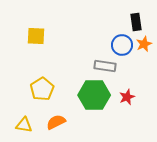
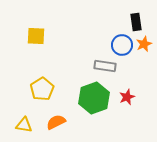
green hexagon: moved 3 px down; rotated 20 degrees counterclockwise
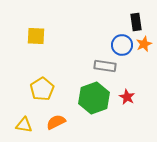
red star: rotated 21 degrees counterclockwise
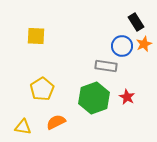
black rectangle: rotated 24 degrees counterclockwise
blue circle: moved 1 px down
gray rectangle: moved 1 px right
yellow triangle: moved 1 px left, 2 px down
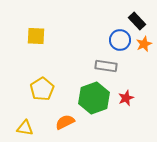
black rectangle: moved 1 px right, 1 px up; rotated 12 degrees counterclockwise
blue circle: moved 2 px left, 6 px up
red star: moved 1 px left, 1 px down; rotated 21 degrees clockwise
orange semicircle: moved 9 px right
yellow triangle: moved 2 px right, 1 px down
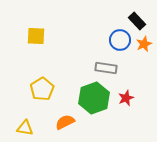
gray rectangle: moved 2 px down
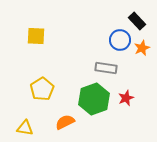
orange star: moved 2 px left, 4 px down
green hexagon: moved 1 px down
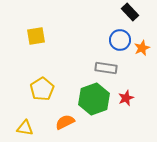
black rectangle: moved 7 px left, 9 px up
yellow square: rotated 12 degrees counterclockwise
